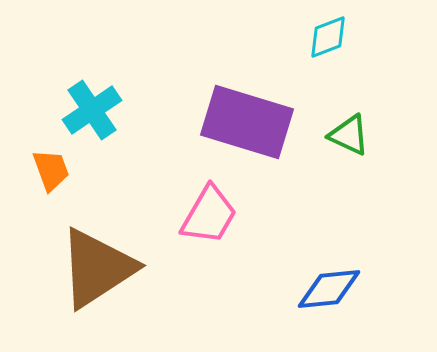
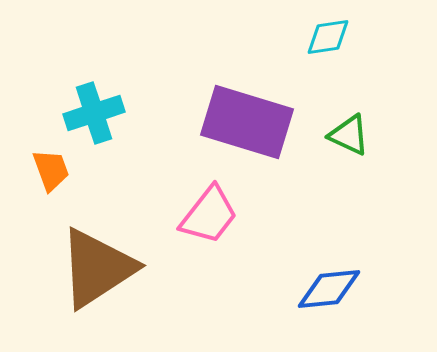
cyan diamond: rotated 12 degrees clockwise
cyan cross: moved 2 px right, 3 px down; rotated 16 degrees clockwise
pink trapezoid: rotated 8 degrees clockwise
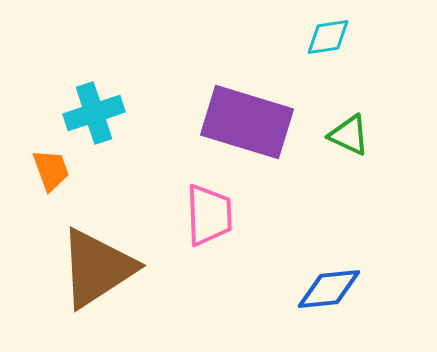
pink trapezoid: rotated 40 degrees counterclockwise
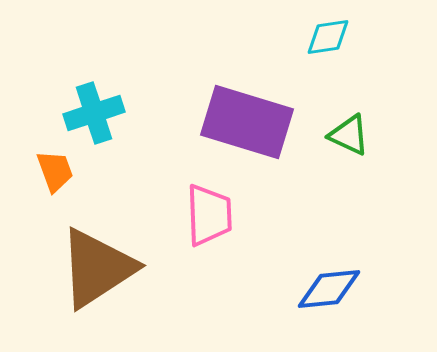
orange trapezoid: moved 4 px right, 1 px down
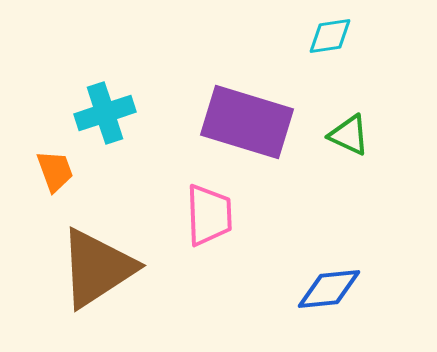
cyan diamond: moved 2 px right, 1 px up
cyan cross: moved 11 px right
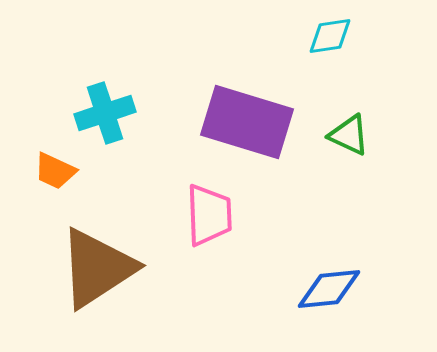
orange trapezoid: rotated 135 degrees clockwise
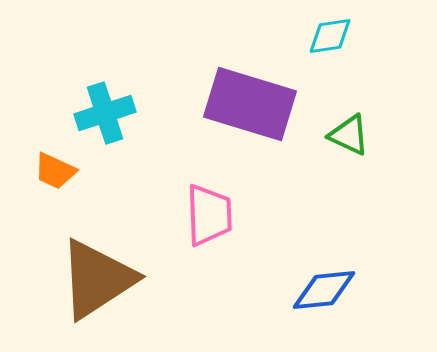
purple rectangle: moved 3 px right, 18 px up
brown triangle: moved 11 px down
blue diamond: moved 5 px left, 1 px down
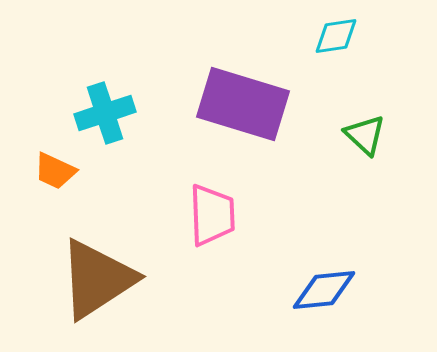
cyan diamond: moved 6 px right
purple rectangle: moved 7 px left
green triangle: moved 16 px right; rotated 18 degrees clockwise
pink trapezoid: moved 3 px right
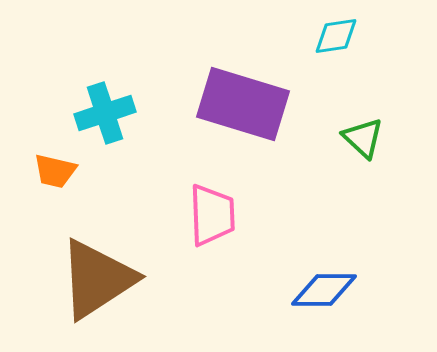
green triangle: moved 2 px left, 3 px down
orange trapezoid: rotated 12 degrees counterclockwise
blue diamond: rotated 6 degrees clockwise
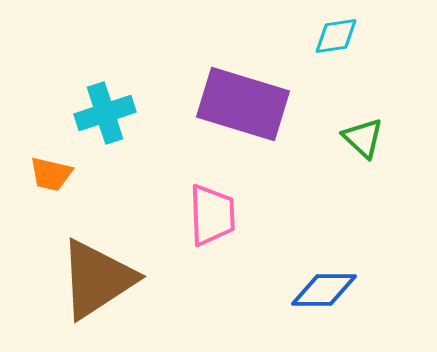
orange trapezoid: moved 4 px left, 3 px down
